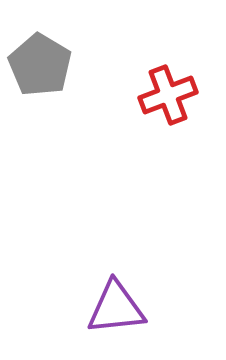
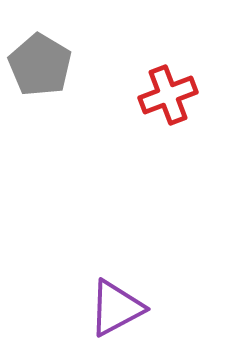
purple triangle: rotated 22 degrees counterclockwise
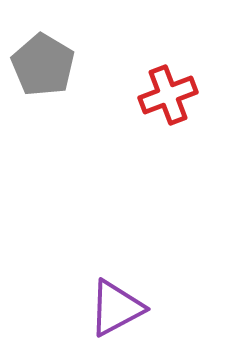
gray pentagon: moved 3 px right
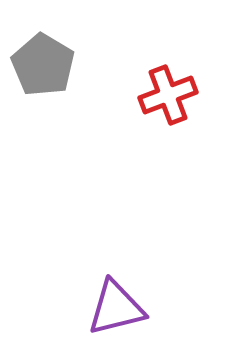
purple triangle: rotated 14 degrees clockwise
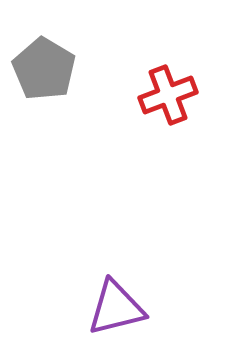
gray pentagon: moved 1 px right, 4 px down
